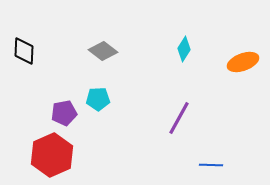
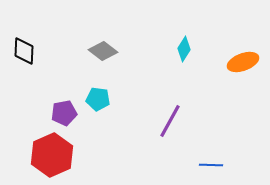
cyan pentagon: rotated 10 degrees clockwise
purple line: moved 9 px left, 3 px down
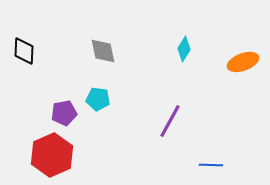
gray diamond: rotated 40 degrees clockwise
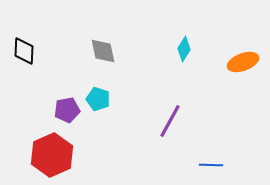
cyan pentagon: rotated 10 degrees clockwise
purple pentagon: moved 3 px right, 3 px up
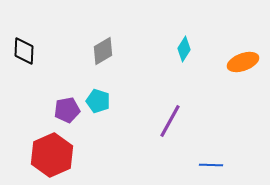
gray diamond: rotated 72 degrees clockwise
cyan pentagon: moved 2 px down
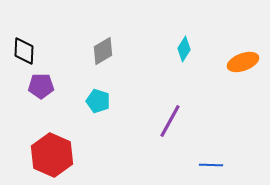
purple pentagon: moved 26 px left, 24 px up; rotated 10 degrees clockwise
red hexagon: rotated 12 degrees counterclockwise
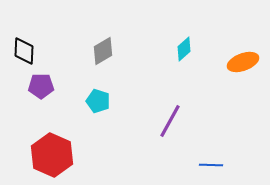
cyan diamond: rotated 15 degrees clockwise
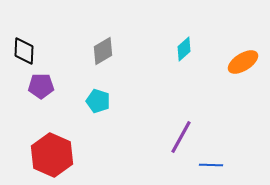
orange ellipse: rotated 12 degrees counterclockwise
purple line: moved 11 px right, 16 px down
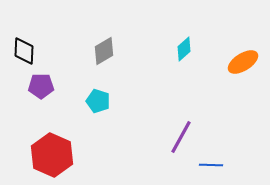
gray diamond: moved 1 px right
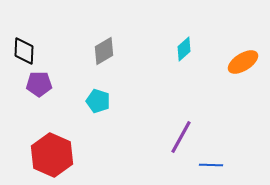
purple pentagon: moved 2 px left, 2 px up
